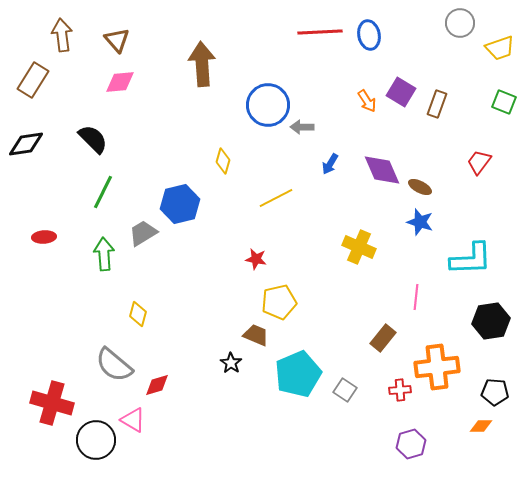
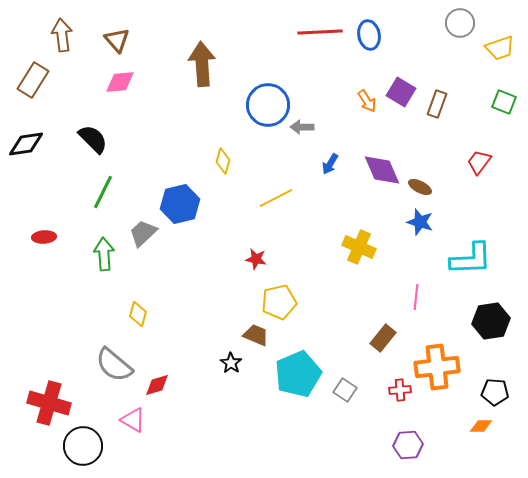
gray trapezoid at (143, 233): rotated 12 degrees counterclockwise
red cross at (52, 403): moved 3 px left
black circle at (96, 440): moved 13 px left, 6 px down
purple hexagon at (411, 444): moved 3 px left, 1 px down; rotated 12 degrees clockwise
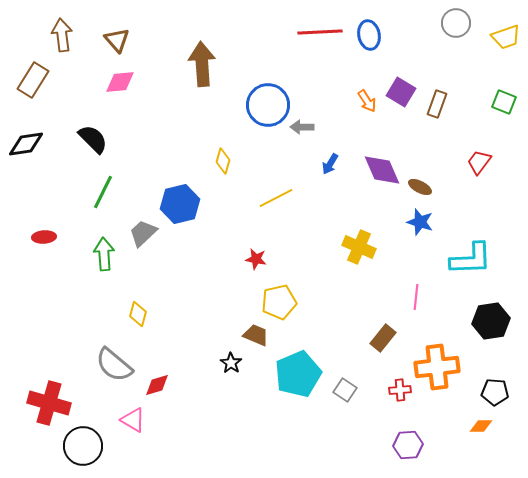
gray circle at (460, 23): moved 4 px left
yellow trapezoid at (500, 48): moved 6 px right, 11 px up
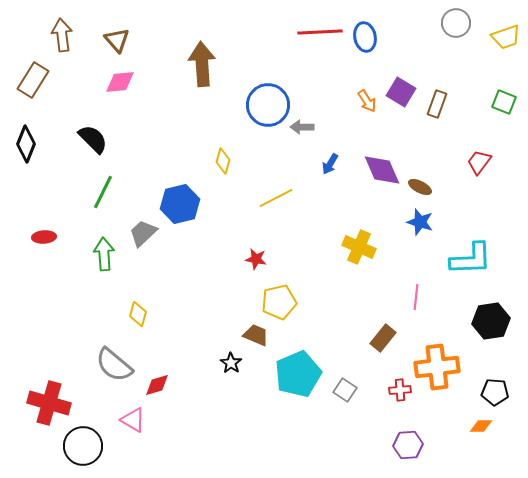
blue ellipse at (369, 35): moved 4 px left, 2 px down
black diamond at (26, 144): rotated 60 degrees counterclockwise
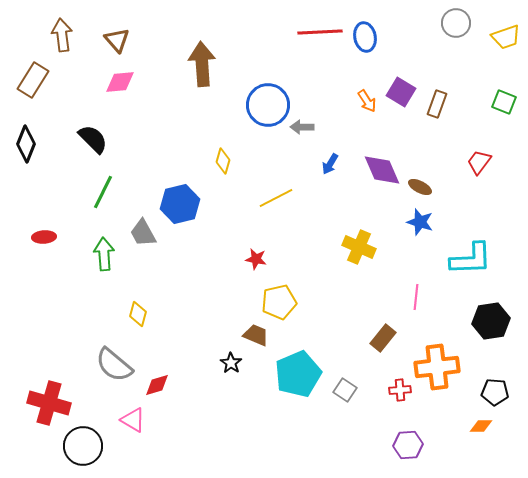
gray trapezoid at (143, 233): rotated 76 degrees counterclockwise
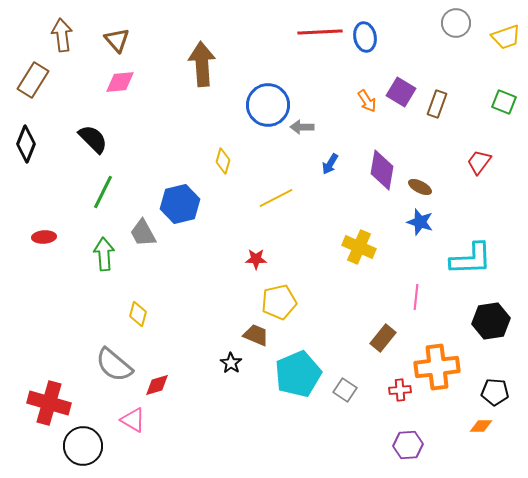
purple diamond at (382, 170): rotated 33 degrees clockwise
red star at (256, 259): rotated 10 degrees counterclockwise
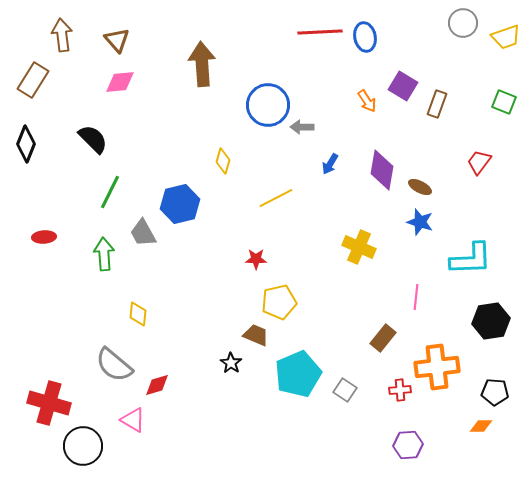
gray circle at (456, 23): moved 7 px right
purple square at (401, 92): moved 2 px right, 6 px up
green line at (103, 192): moved 7 px right
yellow diamond at (138, 314): rotated 10 degrees counterclockwise
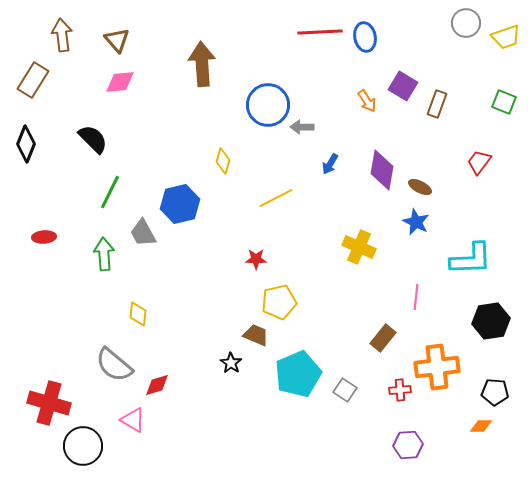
gray circle at (463, 23): moved 3 px right
blue star at (420, 222): moved 4 px left; rotated 8 degrees clockwise
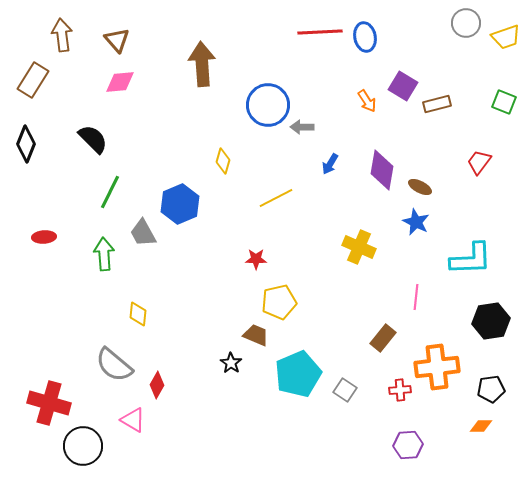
brown rectangle at (437, 104): rotated 56 degrees clockwise
blue hexagon at (180, 204): rotated 9 degrees counterclockwise
red diamond at (157, 385): rotated 44 degrees counterclockwise
black pentagon at (495, 392): moved 4 px left, 3 px up; rotated 12 degrees counterclockwise
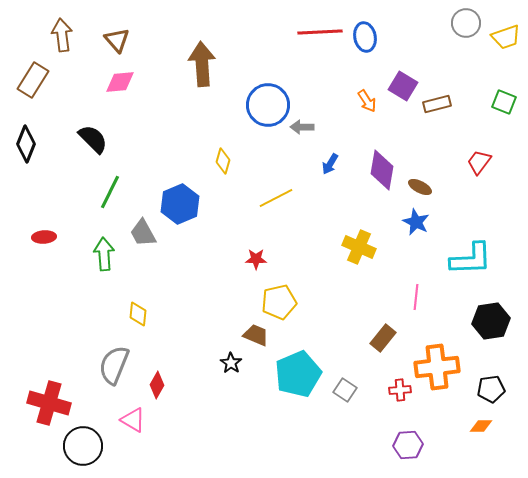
gray semicircle at (114, 365): rotated 72 degrees clockwise
